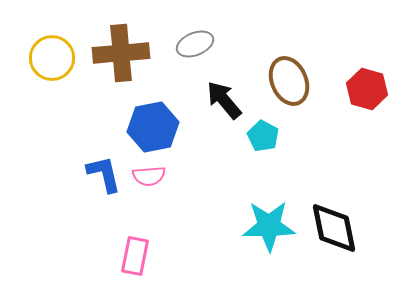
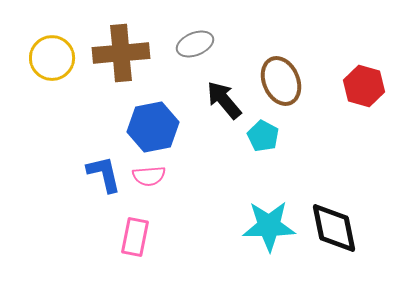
brown ellipse: moved 8 px left
red hexagon: moved 3 px left, 3 px up
pink rectangle: moved 19 px up
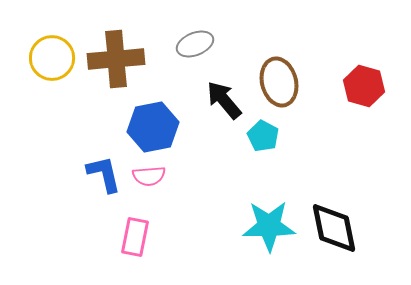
brown cross: moved 5 px left, 6 px down
brown ellipse: moved 2 px left, 1 px down; rotated 9 degrees clockwise
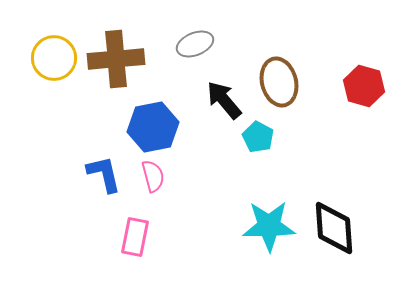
yellow circle: moved 2 px right
cyan pentagon: moved 5 px left, 1 px down
pink semicircle: moved 4 px right; rotated 100 degrees counterclockwise
black diamond: rotated 8 degrees clockwise
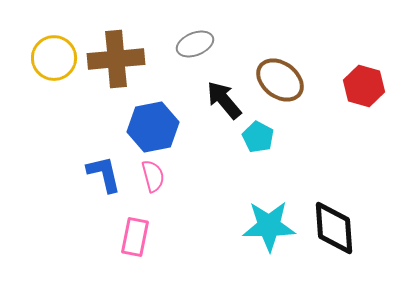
brown ellipse: moved 1 px right, 2 px up; rotated 39 degrees counterclockwise
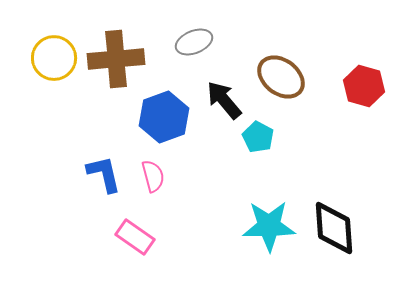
gray ellipse: moved 1 px left, 2 px up
brown ellipse: moved 1 px right, 3 px up
blue hexagon: moved 11 px right, 10 px up; rotated 9 degrees counterclockwise
pink rectangle: rotated 66 degrees counterclockwise
